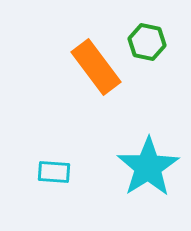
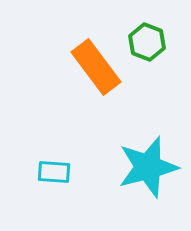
green hexagon: rotated 9 degrees clockwise
cyan star: rotated 18 degrees clockwise
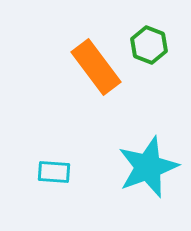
green hexagon: moved 2 px right, 3 px down
cyan star: rotated 6 degrees counterclockwise
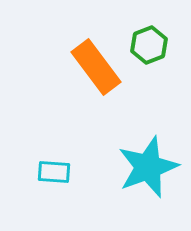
green hexagon: rotated 18 degrees clockwise
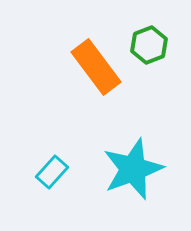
cyan star: moved 15 px left, 2 px down
cyan rectangle: moved 2 px left; rotated 52 degrees counterclockwise
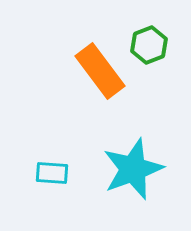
orange rectangle: moved 4 px right, 4 px down
cyan rectangle: moved 1 px down; rotated 52 degrees clockwise
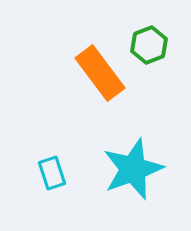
orange rectangle: moved 2 px down
cyan rectangle: rotated 68 degrees clockwise
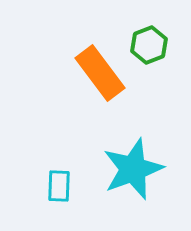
cyan rectangle: moved 7 px right, 13 px down; rotated 20 degrees clockwise
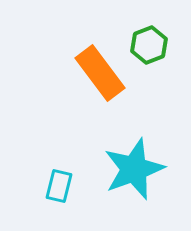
cyan star: moved 1 px right
cyan rectangle: rotated 12 degrees clockwise
